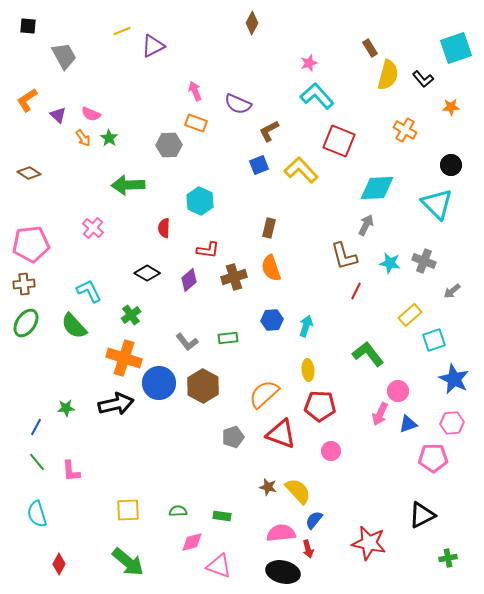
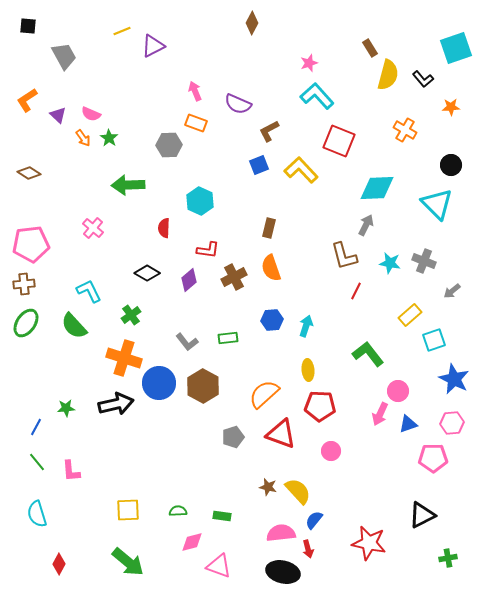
brown cross at (234, 277): rotated 10 degrees counterclockwise
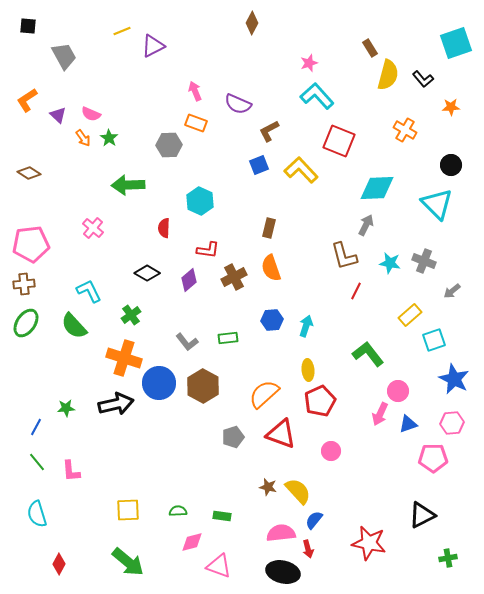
cyan square at (456, 48): moved 5 px up
red pentagon at (320, 406): moved 5 px up; rotated 28 degrees counterclockwise
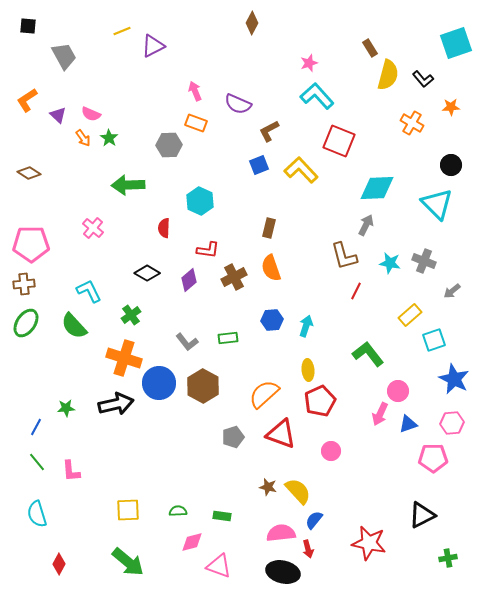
orange cross at (405, 130): moved 7 px right, 7 px up
pink pentagon at (31, 244): rotated 6 degrees clockwise
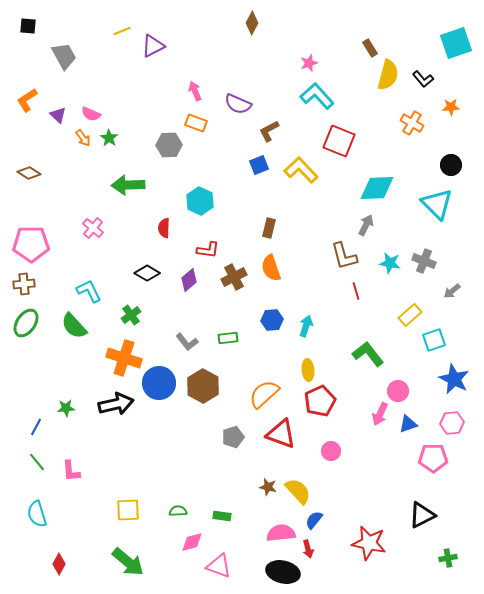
red line at (356, 291): rotated 42 degrees counterclockwise
